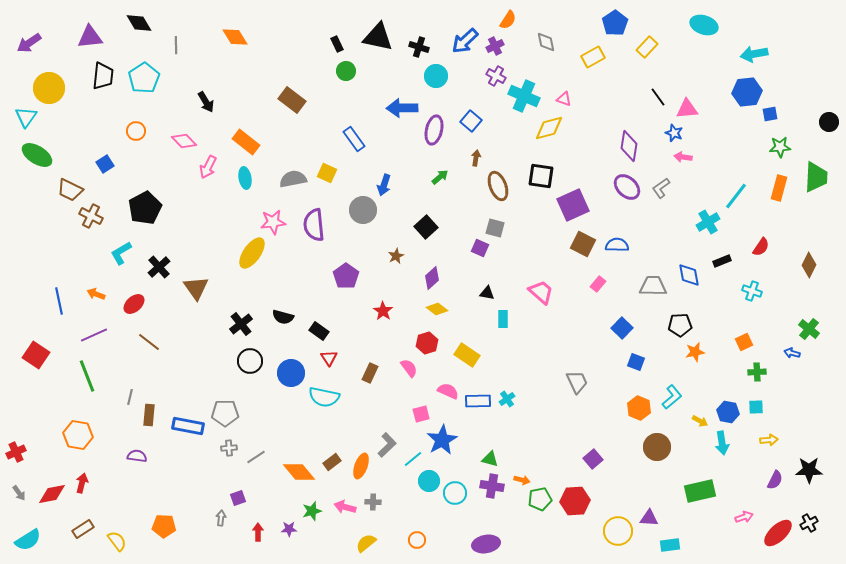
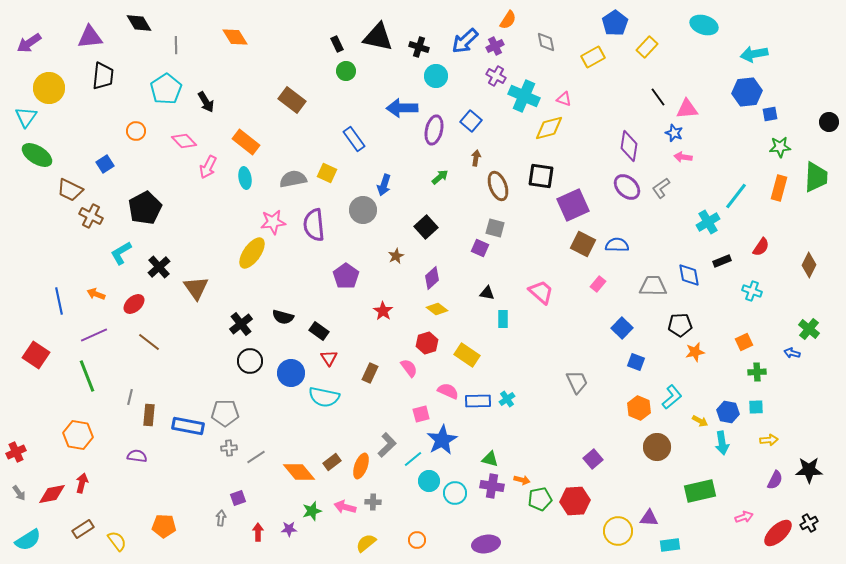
cyan pentagon at (144, 78): moved 22 px right, 11 px down
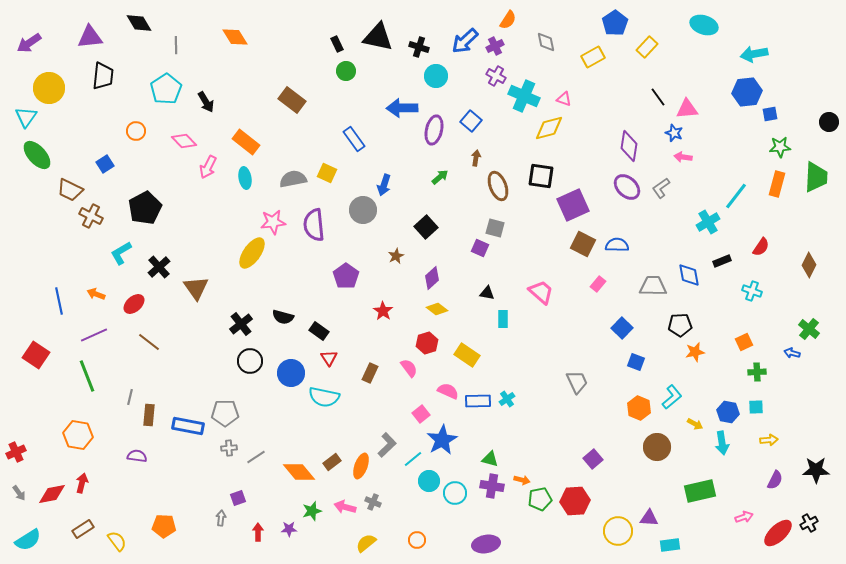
green ellipse at (37, 155): rotated 16 degrees clockwise
orange rectangle at (779, 188): moved 2 px left, 4 px up
pink square at (421, 414): rotated 24 degrees counterclockwise
yellow arrow at (700, 421): moved 5 px left, 3 px down
black star at (809, 470): moved 7 px right
gray cross at (373, 502): rotated 21 degrees clockwise
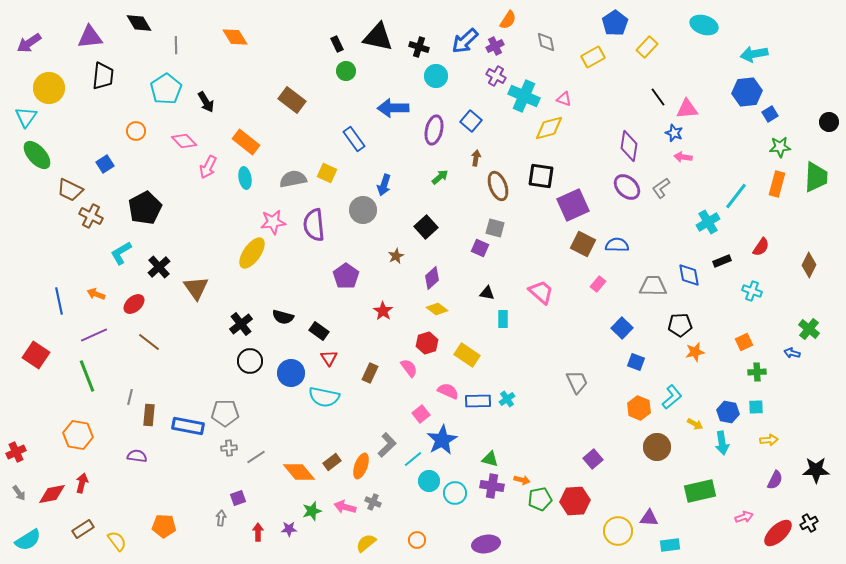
blue arrow at (402, 108): moved 9 px left
blue square at (770, 114): rotated 21 degrees counterclockwise
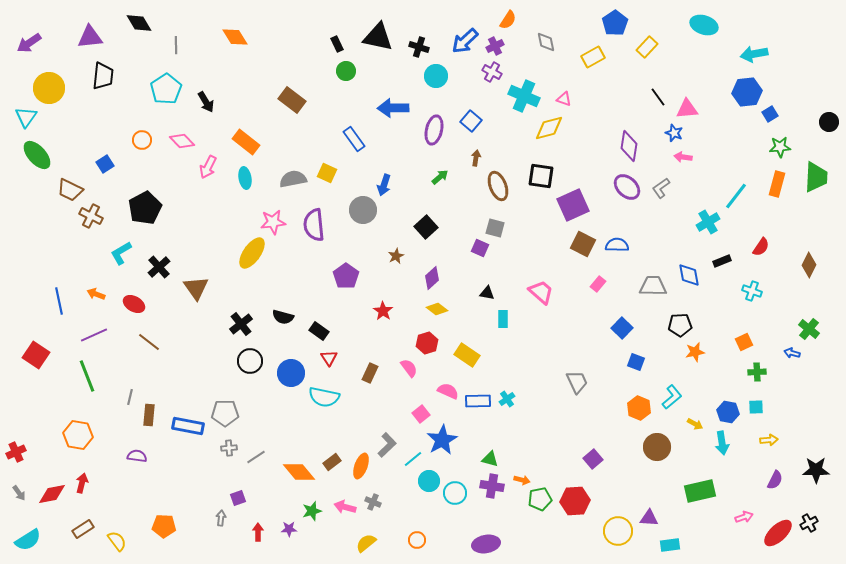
purple cross at (496, 76): moved 4 px left, 4 px up
orange circle at (136, 131): moved 6 px right, 9 px down
pink diamond at (184, 141): moved 2 px left
red ellipse at (134, 304): rotated 70 degrees clockwise
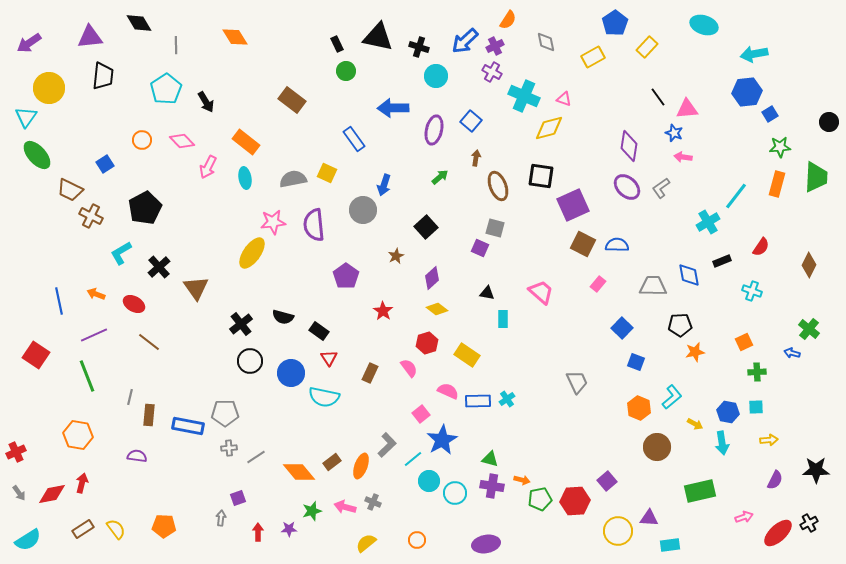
purple square at (593, 459): moved 14 px right, 22 px down
yellow semicircle at (117, 541): moved 1 px left, 12 px up
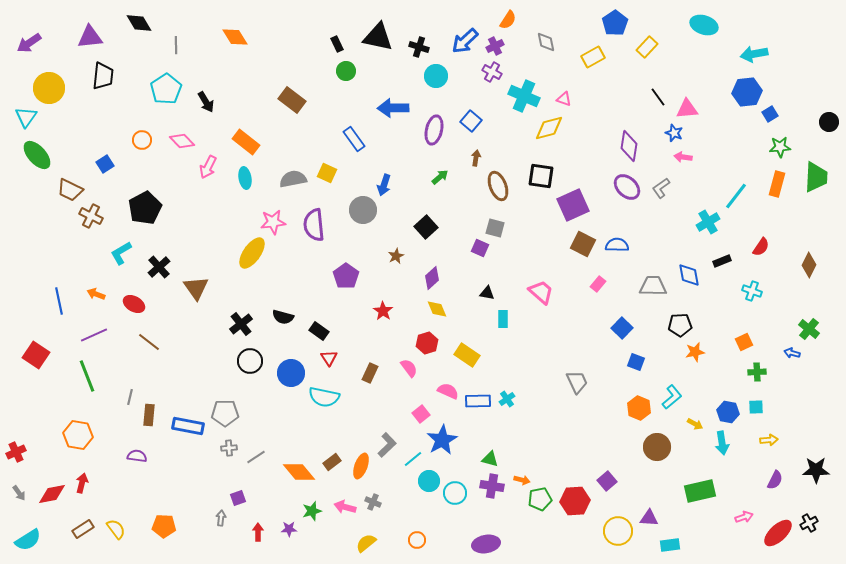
yellow diamond at (437, 309): rotated 30 degrees clockwise
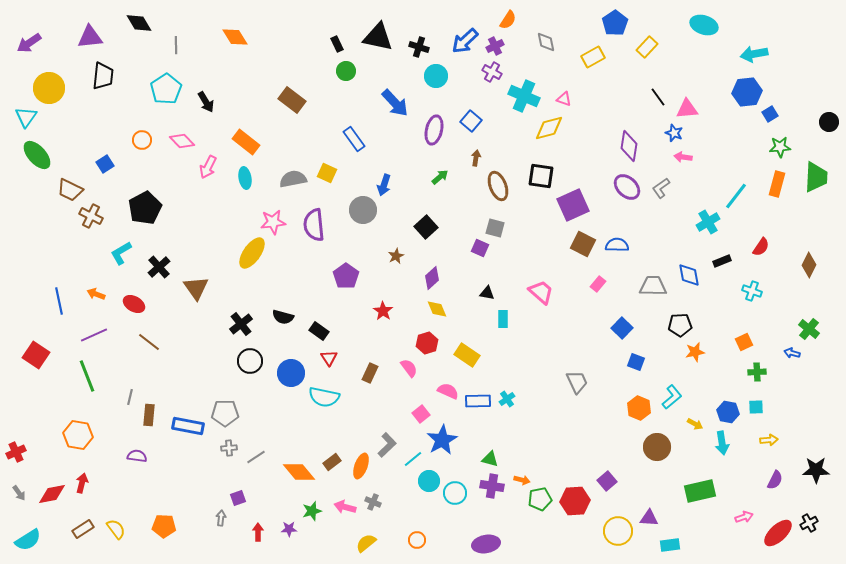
blue arrow at (393, 108): moved 2 px right, 5 px up; rotated 132 degrees counterclockwise
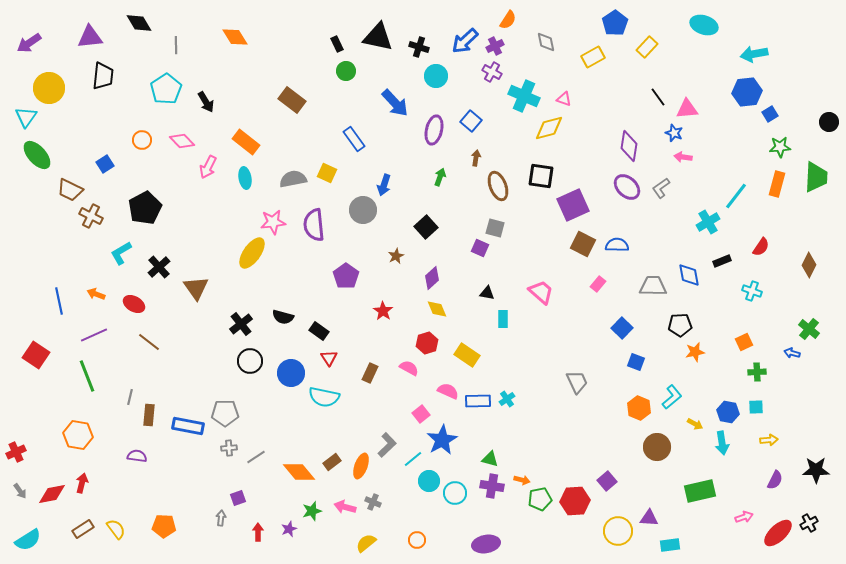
green arrow at (440, 177): rotated 30 degrees counterclockwise
pink semicircle at (409, 368): rotated 24 degrees counterclockwise
gray arrow at (19, 493): moved 1 px right, 2 px up
purple star at (289, 529): rotated 21 degrees counterclockwise
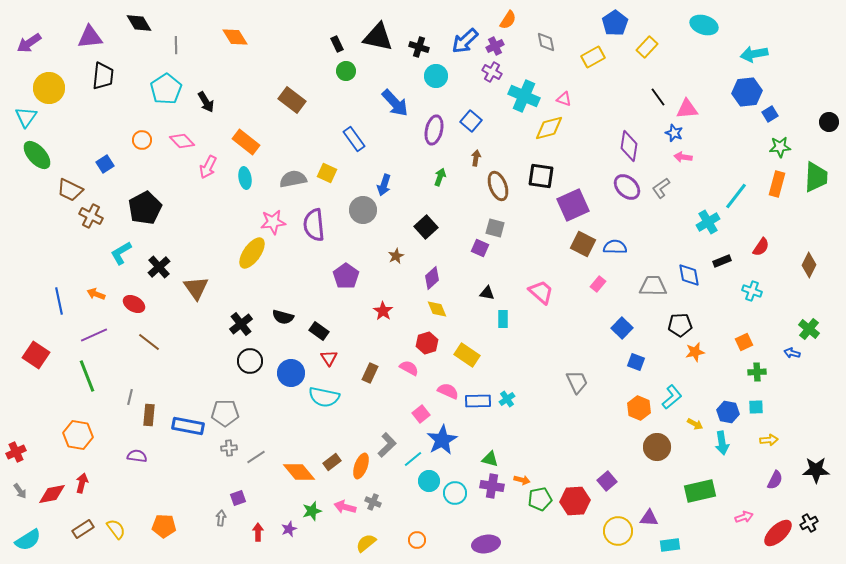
blue semicircle at (617, 245): moved 2 px left, 2 px down
